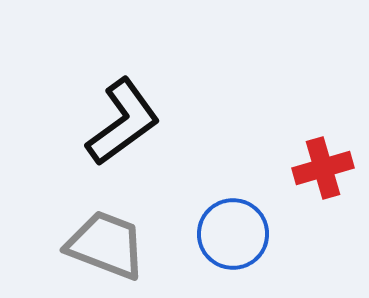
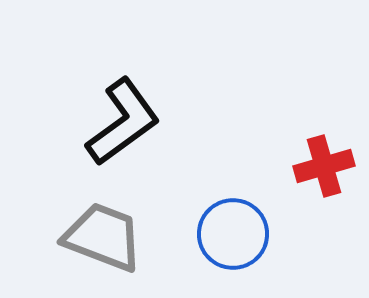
red cross: moved 1 px right, 2 px up
gray trapezoid: moved 3 px left, 8 px up
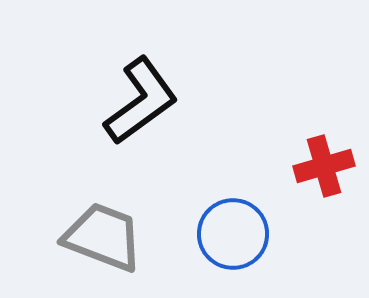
black L-shape: moved 18 px right, 21 px up
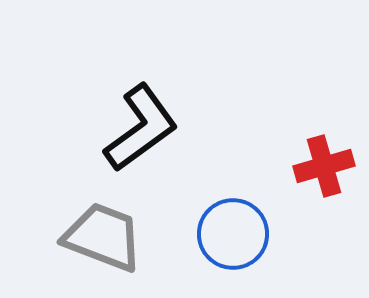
black L-shape: moved 27 px down
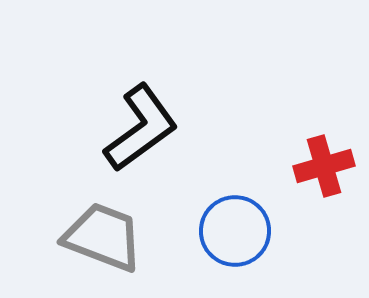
blue circle: moved 2 px right, 3 px up
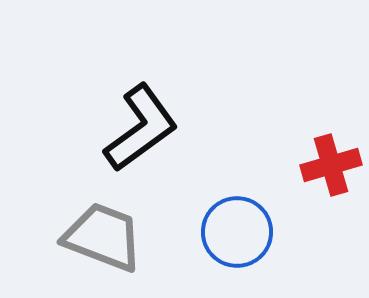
red cross: moved 7 px right, 1 px up
blue circle: moved 2 px right, 1 px down
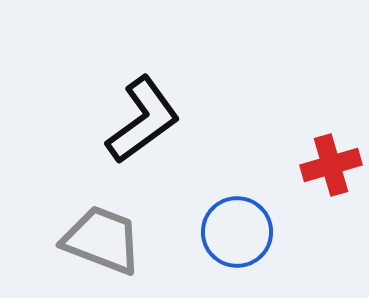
black L-shape: moved 2 px right, 8 px up
gray trapezoid: moved 1 px left, 3 px down
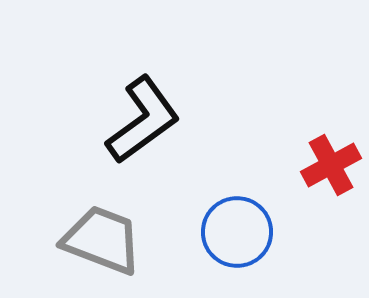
red cross: rotated 12 degrees counterclockwise
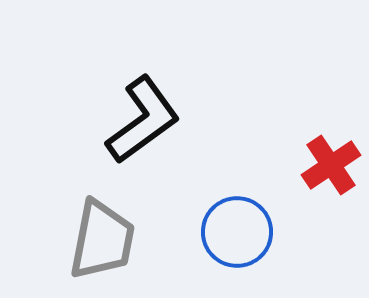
red cross: rotated 6 degrees counterclockwise
gray trapezoid: rotated 80 degrees clockwise
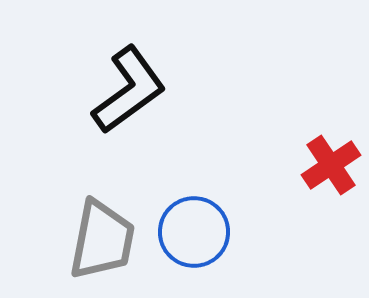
black L-shape: moved 14 px left, 30 px up
blue circle: moved 43 px left
